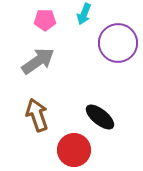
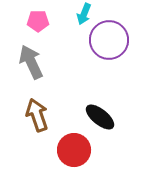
pink pentagon: moved 7 px left, 1 px down
purple circle: moved 9 px left, 3 px up
gray arrow: moved 7 px left, 1 px down; rotated 80 degrees counterclockwise
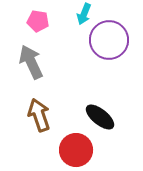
pink pentagon: rotated 10 degrees clockwise
brown arrow: moved 2 px right
red circle: moved 2 px right
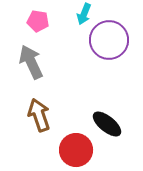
black ellipse: moved 7 px right, 7 px down
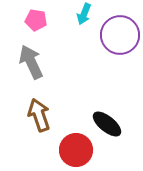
pink pentagon: moved 2 px left, 1 px up
purple circle: moved 11 px right, 5 px up
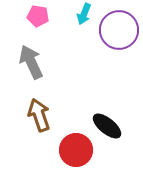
pink pentagon: moved 2 px right, 4 px up
purple circle: moved 1 px left, 5 px up
black ellipse: moved 2 px down
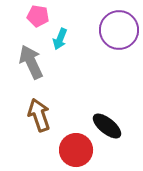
cyan arrow: moved 24 px left, 25 px down
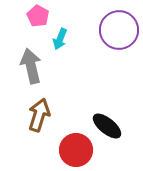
pink pentagon: rotated 20 degrees clockwise
gray arrow: moved 4 px down; rotated 12 degrees clockwise
brown arrow: rotated 36 degrees clockwise
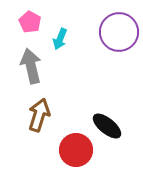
pink pentagon: moved 8 px left, 6 px down
purple circle: moved 2 px down
